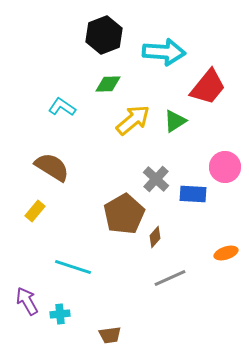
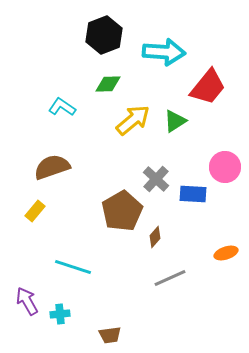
brown semicircle: rotated 51 degrees counterclockwise
brown pentagon: moved 2 px left, 3 px up
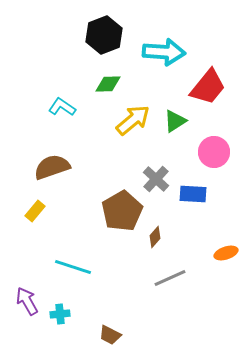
pink circle: moved 11 px left, 15 px up
brown trapezoid: rotated 35 degrees clockwise
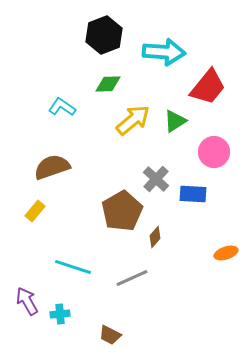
gray line: moved 38 px left
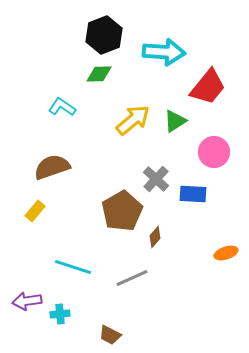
green diamond: moved 9 px left, 10 px up
purple arrow: rotated 68 degrees counterclockwise
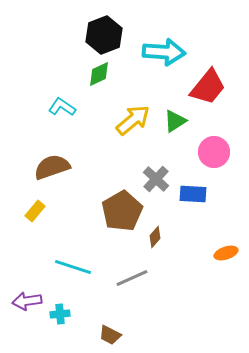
green diamond: rotated 24 degrees counterclockwise
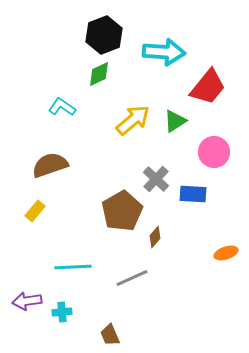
brown semicircle: moved 2 px left, 2 px up
cyan line: rotated 21 degrees counterclockwise
cyan cross: moved 2 px right, 2 px up
brown trapezoid: rotated 40 degrees clockwise
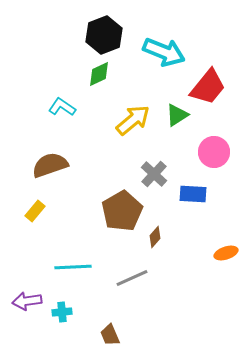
cyan arrow: rotated 18 degrees clockwise
green triangle: moved 2 px right, 6 px up
gray cross: moved 2 px left, 5 px up
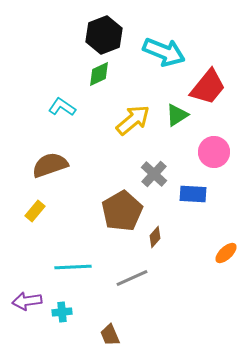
orange ellipse: rotated 25 degrees counterclockwise
